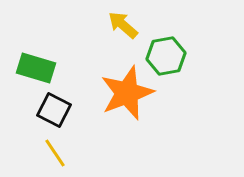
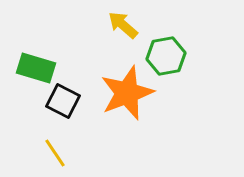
black square: moved 9 px right, 9 px up
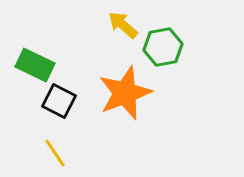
green hexagon: moved 3 px left, 9 px up
green rectangle: moved 1 px left, 3 px up; rotated 9 degrees clockwise
orange star: moved 2 px left
black square: moved 4 px left
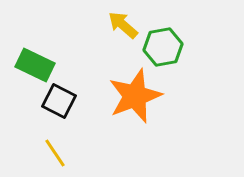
orange star: moved 10 px right, 3 px down
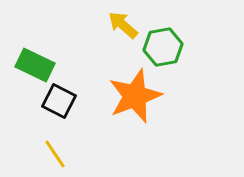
yellow line: moved 1 px down
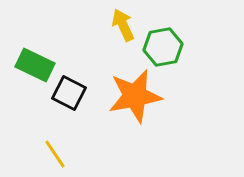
yellow arrow: rotated 24 degrees clockwise
orange star: rotated 10 degrees clockwise
black square: moved 10 px right, 8 px up
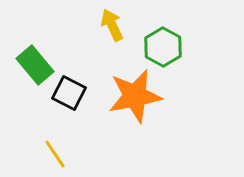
yellow arrow: moved 11 px left
green hexagon: rotated 21 degrees counterclockwise
green rectangle: rotated 24 degrees clockwise
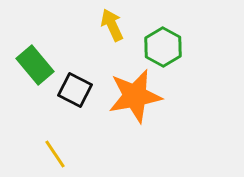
black square: moved 6 px right, 3 px up
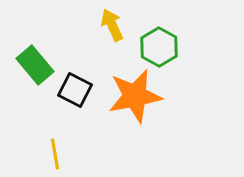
green hexagon: moved 4 px left
yellow line: rotated 24 degrees clockwise
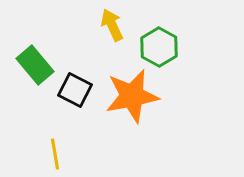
orange star: moved 3 px left
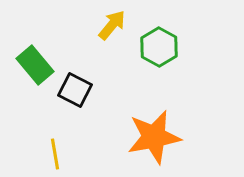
yellow arrow: rotated 64 degrees clockwise
orange star: moved 22 px right, 41 px down
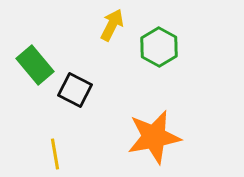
yellow arrow: rotated 12 degrees counterclockwise
